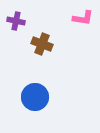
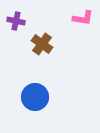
brown cross: rotated 15 degrees clockwise
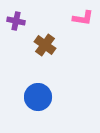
brown cross: moved 3 px right, 1 px down
blue circle: moved 3 px right
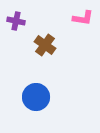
blue circle: moved 2 px left
